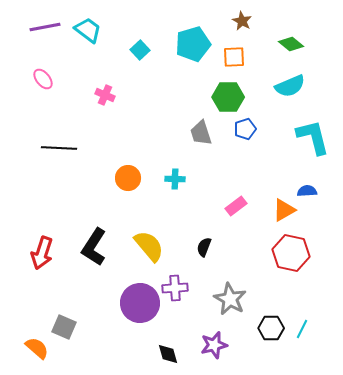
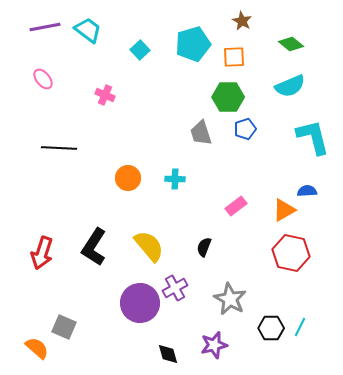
purple cross: rotated 25 degrees counterclockwise
cyan line: moved 2 px left, 2 px up
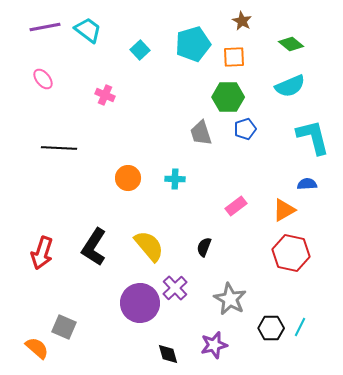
blue semicircle: moved 7 px up
purple cross: rotated 15 degrees counterclockwise
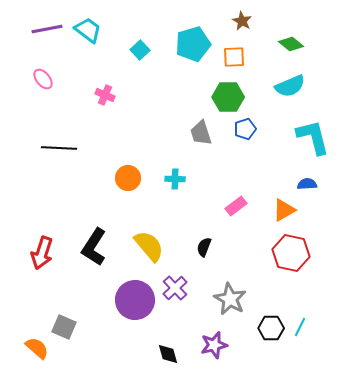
purple line: moved 2 px right, 2 px down
purple circle: moved 5 px left, 3 px up
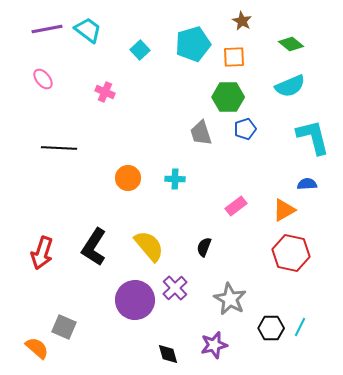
pink cross: moved 3 px up
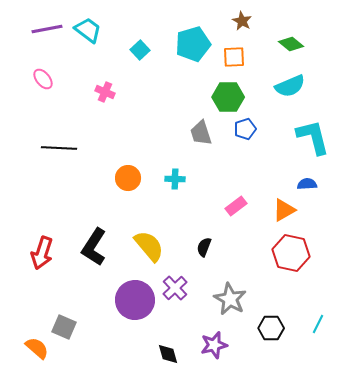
cyan line: moved 18 px right, 3 px up
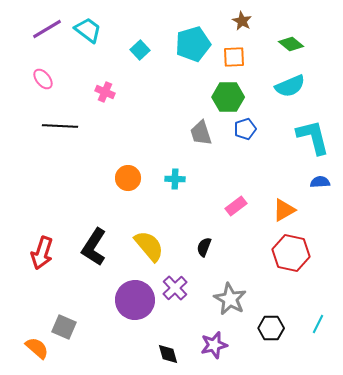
purple line: rotated 20 degrees counterclockwise
black line: moved 1 px right, 22 px up
blue semicircle: moved 13 px right, 2 px up
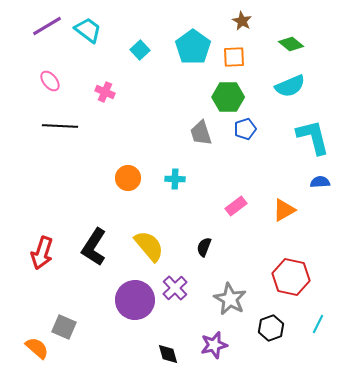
purple line: moved 3 px up
cyan pentagon: moved 3 px down; rotated 20 degrees counterclockwise
pink ellipse: moved 7 px right, 2 px down
red hexagon: moved 24 px down
black hexagon: rotated 20 degrees counterclockwise
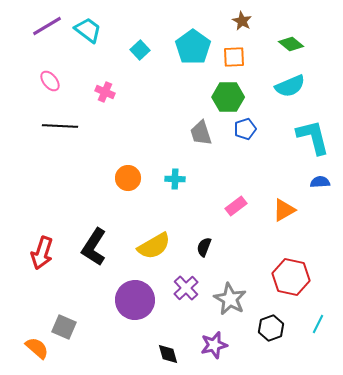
yellow semicircle: moved 5 px right; rotated 100 degrees clockwise
purple cross: moved 11 px right
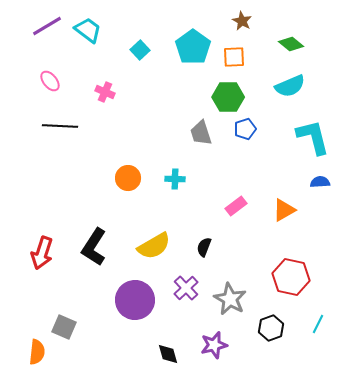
orange semicircle: moved 4 px down; rotated 55 degrees clockwise
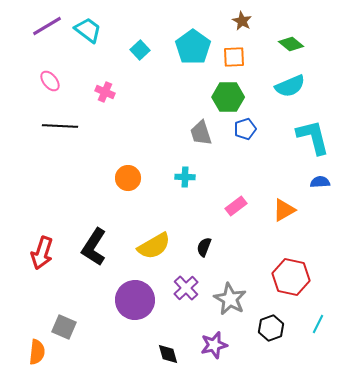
cyan cross: moved 10 px right, 2 px up
